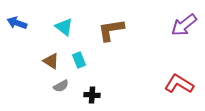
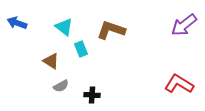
brown L-shape: rotated 28 degrees clockwise
cyan rectangle: moved 2 px right, 11 px up
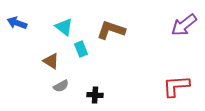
red L-shape: moved 3 px left, 2 px down; rotated 36 degrees counterclockwise
black cross: moved 3 px right
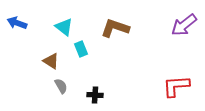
brown L-shape: moved 4 px right, 2 px up
gray semicircle: rotated 91 degrees counterclockwise
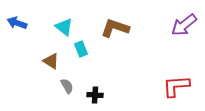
gray semicircle: moved 6 px right
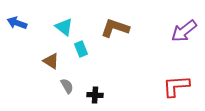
purple arrow: moved 6 px down
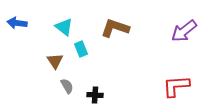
blue arrow: rotated 12 degrees counterclockwise
brown triangle: moved 4 px right; rotated 24 degrees clockwise
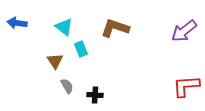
red L-shape: moved 10 px right
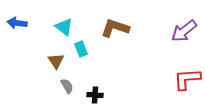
brown triangle: moved 1 px right
red L-shape: moved 1 px right, 7 px up
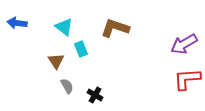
purple arrow: moved 13 px down; rotated 8 degrees clockwise
black cross: rotated 28 degrees clockwise
